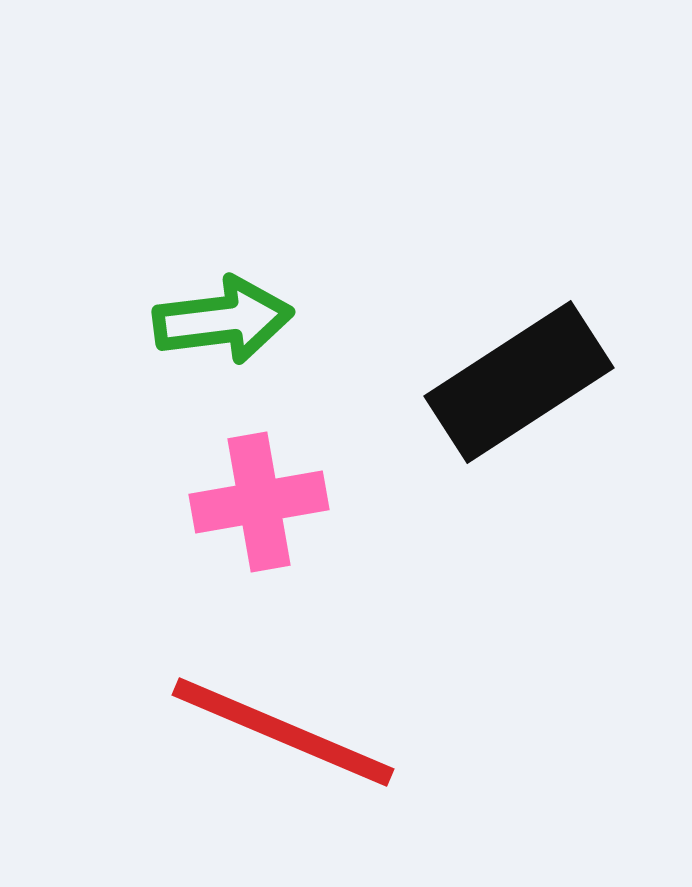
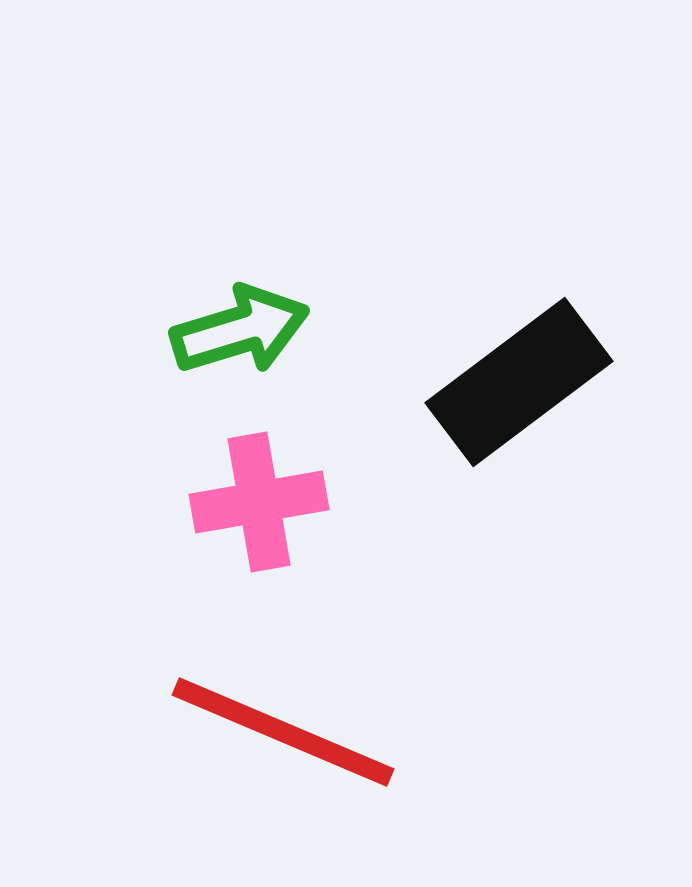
green arrow: moved 17 px right, 10 px down; rotated 10 degrees counterclockwise
black rectangle: rotated 4 degrees counterclockwise
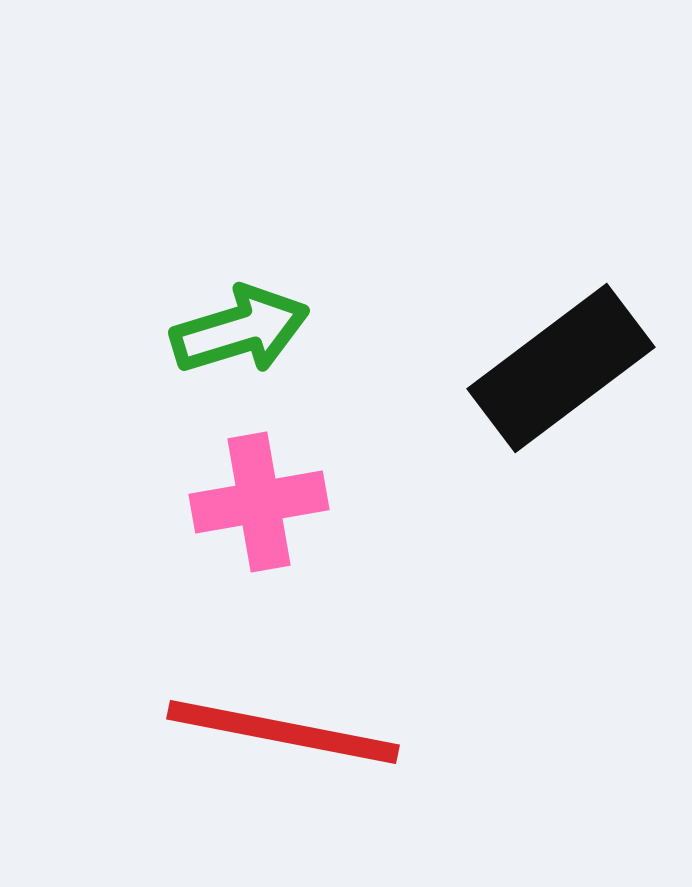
black rectangle: moved 42 px right, 14 px up
red line: rotated 12 degrees counterclockwise
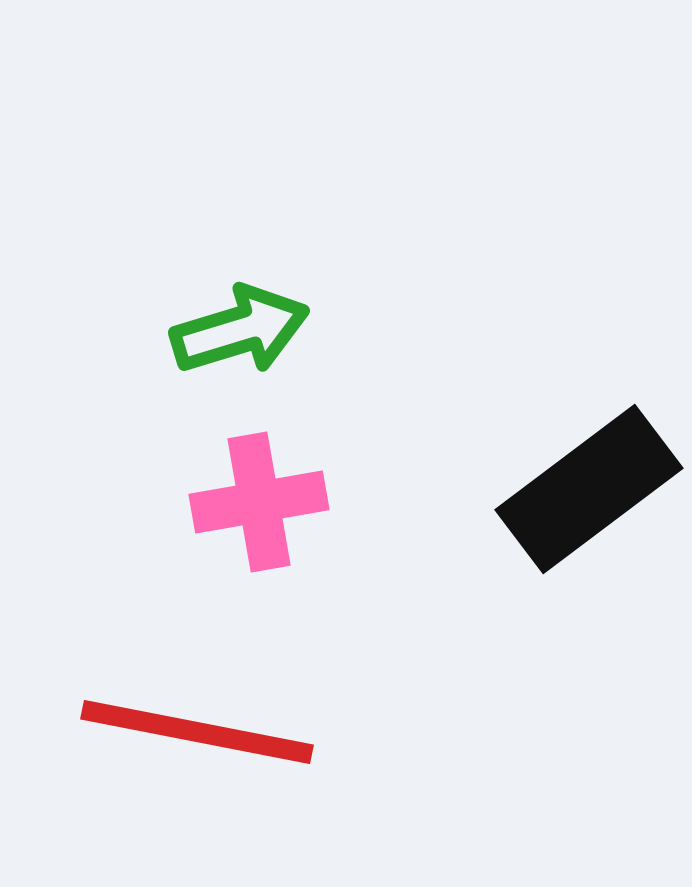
black rectangle: moved 28 px right, 121 px down
red line: moved 86 px left
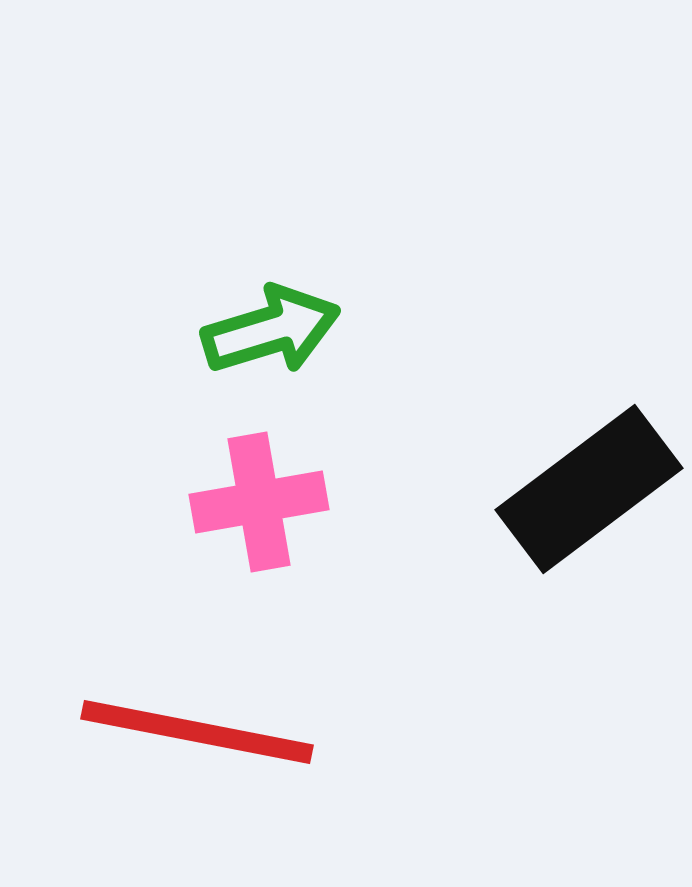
green arrow: moved 31 px right
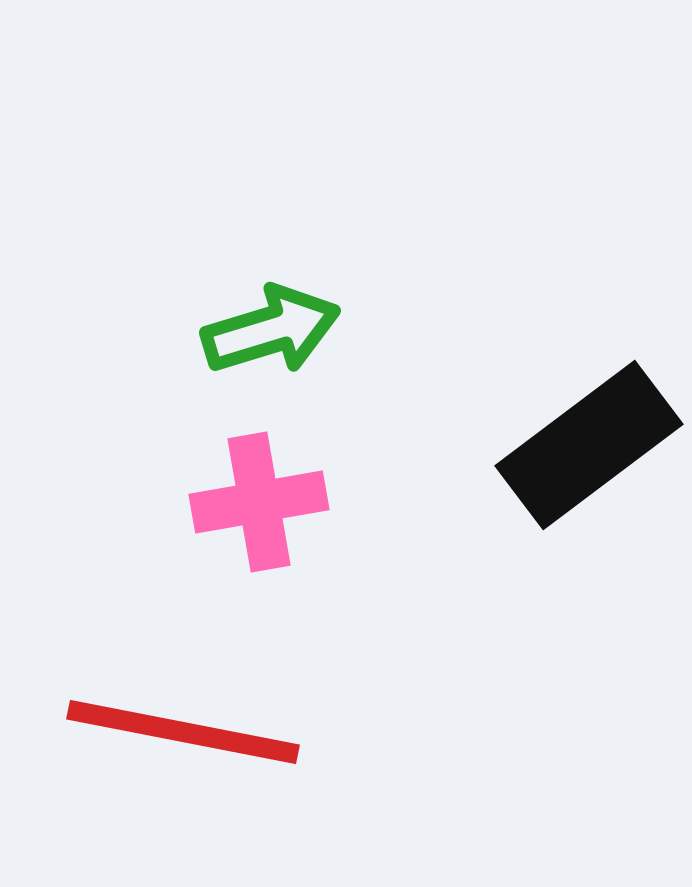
black rectangle: moved 44 px up
red line: moved 14 px left
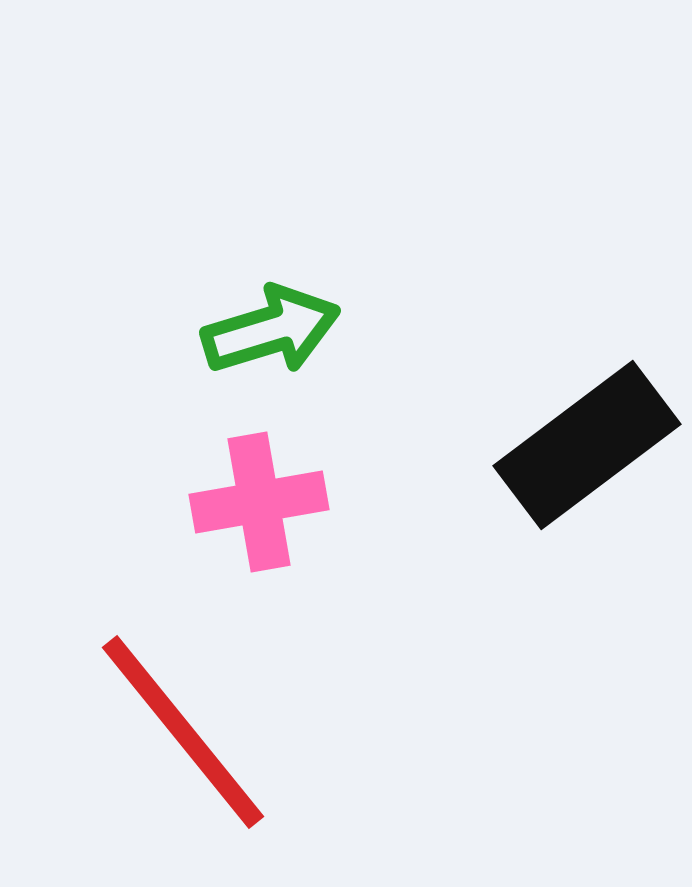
black rectangle: moved 2 px left
red line: rotated 40 degrees clockwise
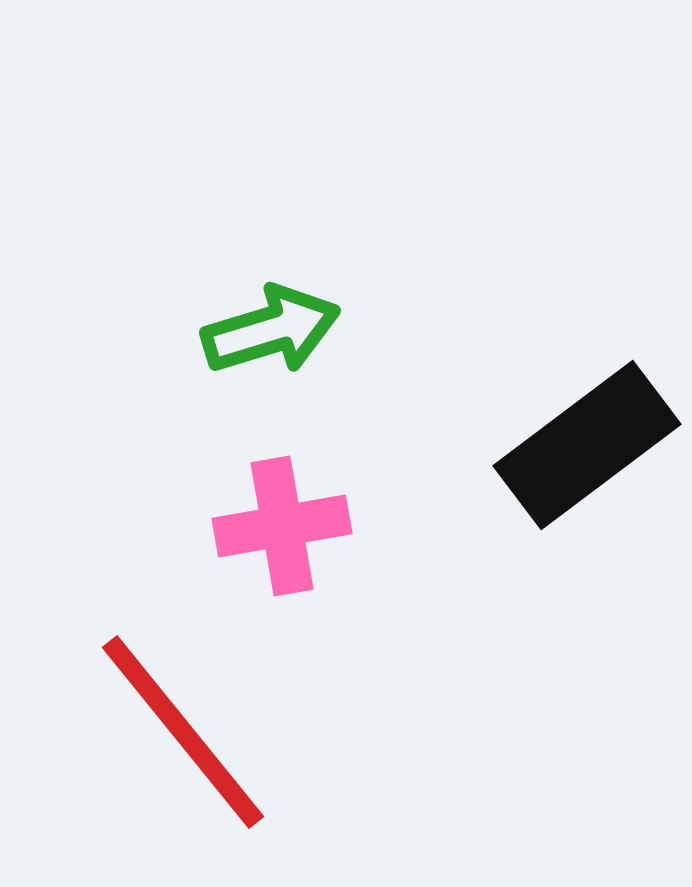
pink cross: moved 23 px right, 24 px down
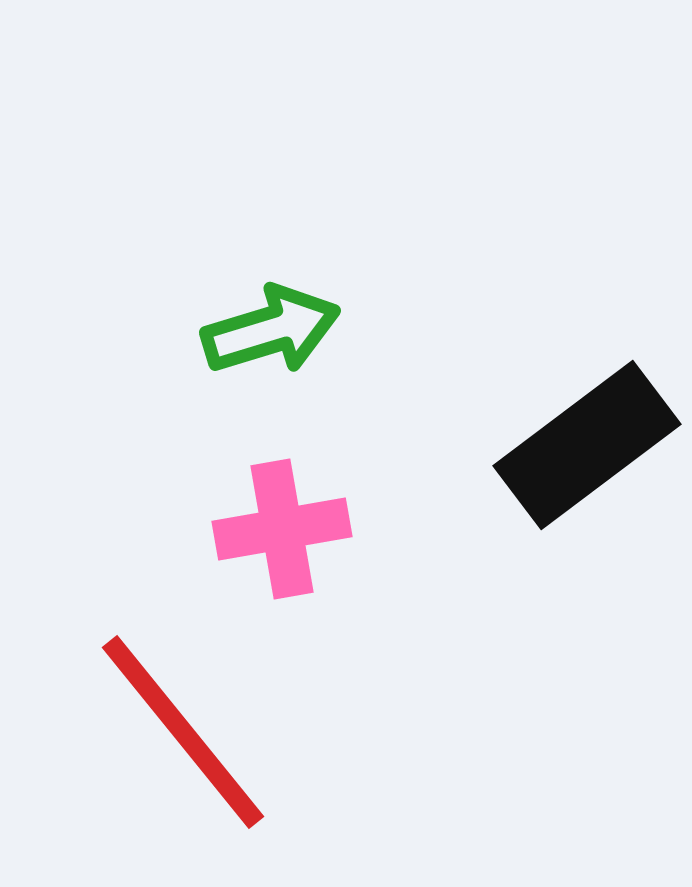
pink cross: moved 3 px down
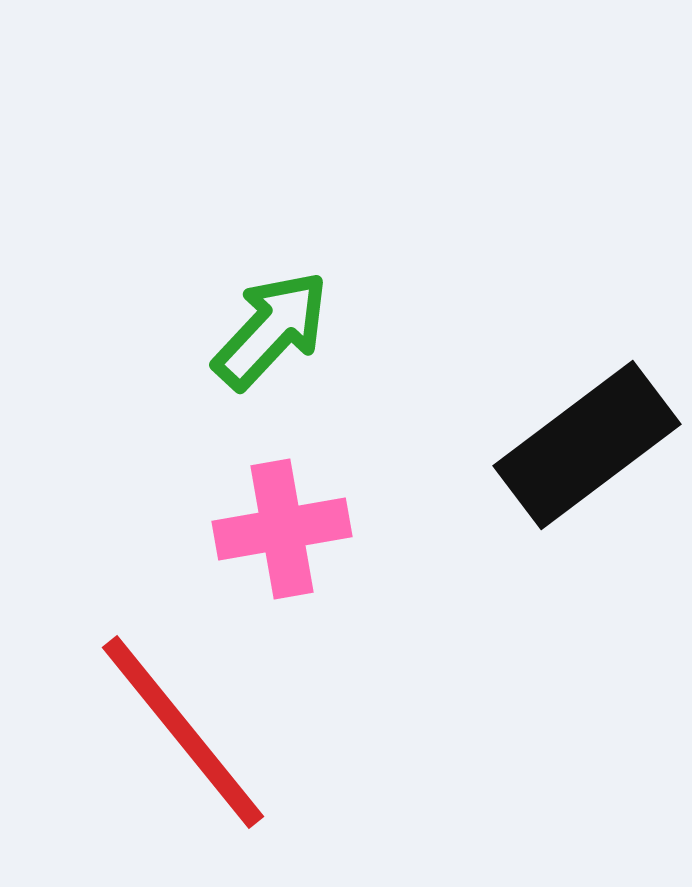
green arrow: rotated 30 degrees counterclockwise
